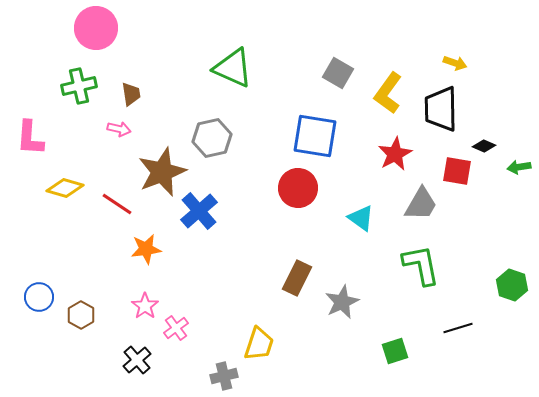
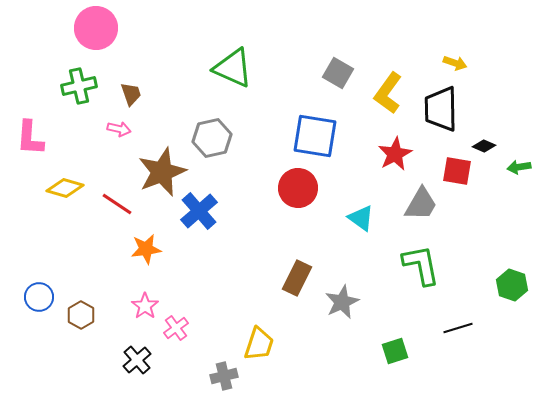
brown trapezoid: rotated 10 degrees counterclockwise
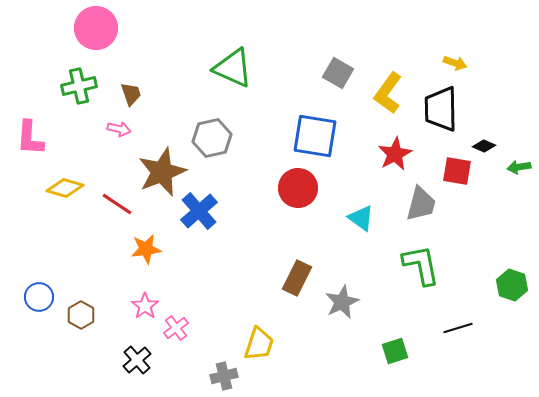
gray trapezoid: rotated 15 degrees counterclockwise
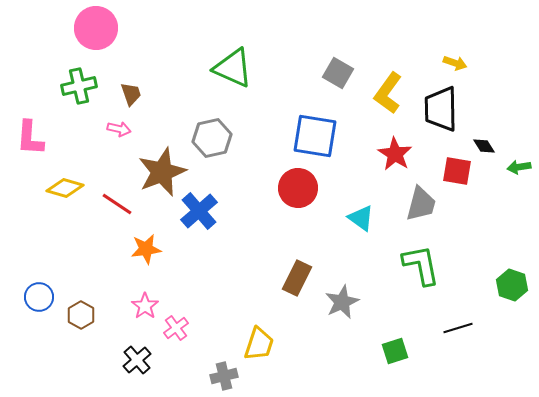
black diamond: rotated 35 degrees clockwise
red star: rotated 12 degrees counterclockwise
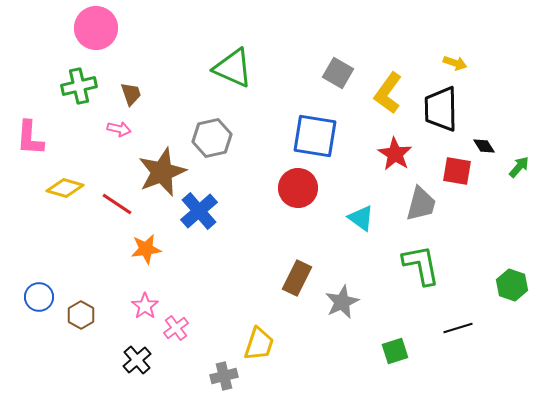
green arrow: rotated 140 degrees clockwise
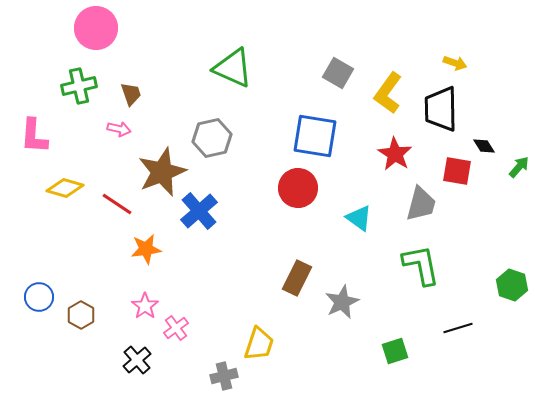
pink L-shape: moved 4 px right, 2 px up
cyan triangle: moved 2 px left
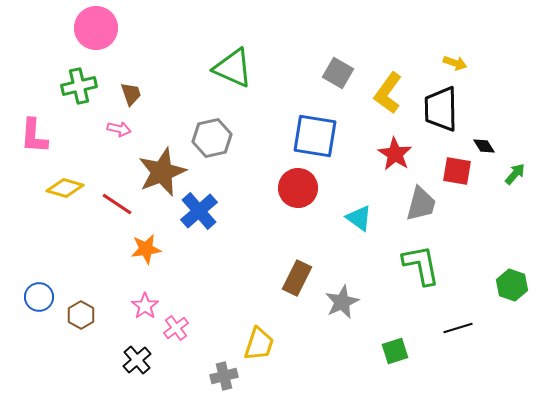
green arrow: moved 4 px left, 7 px down
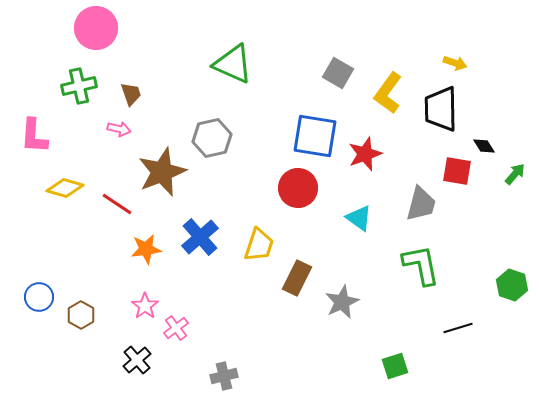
green triangle: moved 4 px up
red star: moved 30 px left; rotated 20 degrees clockwise
blue cross: moved 1 px right, 26 px down
yellow trapezoid: moved 99 px up
green square: moved 15 px down
